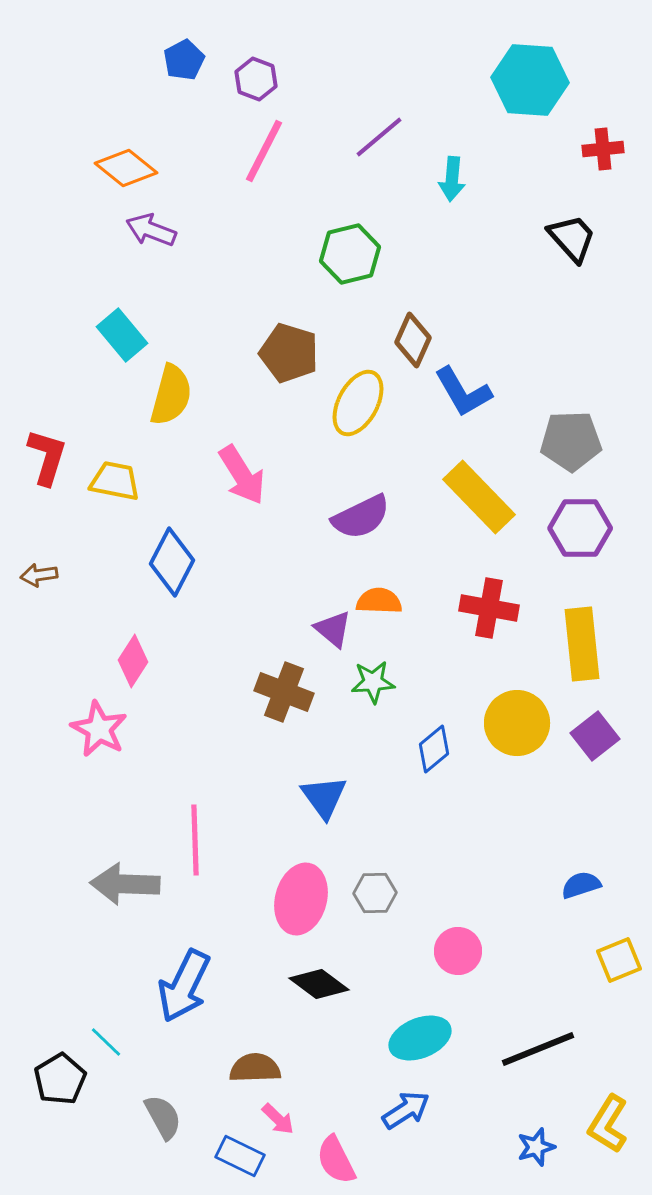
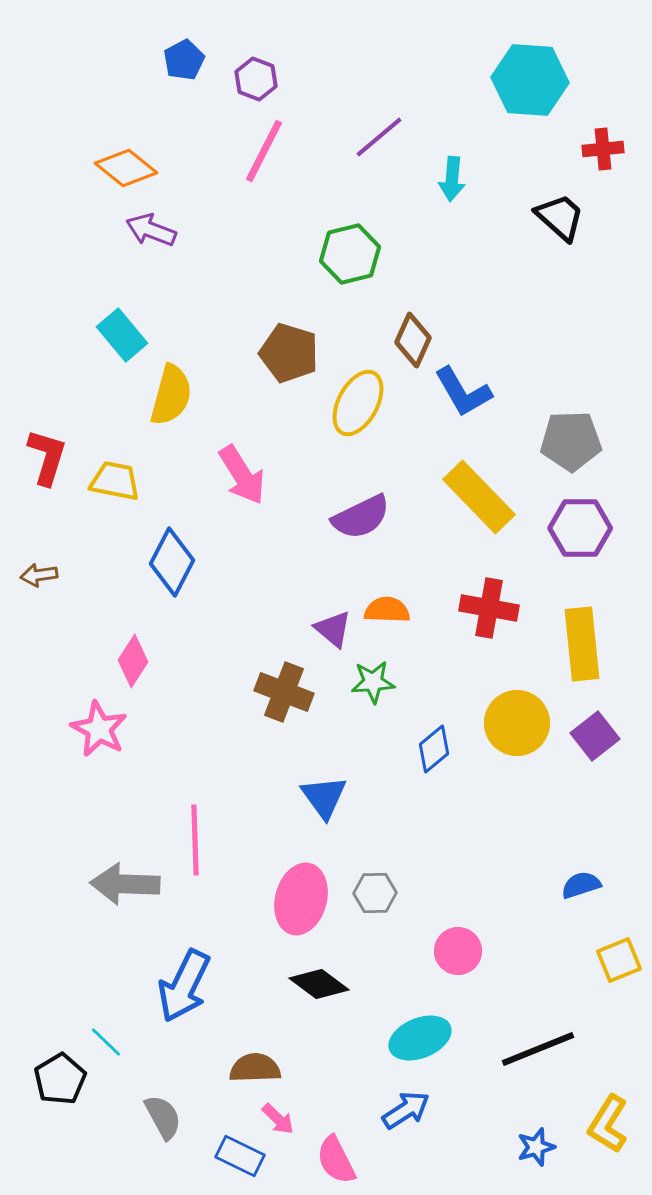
black trapezoid at (572, 238): moved 12 px left, 21 px up; rotated 6 degrees counterclockwise
orange semicircle at (379, 601): moved 8 px right, 9 px down
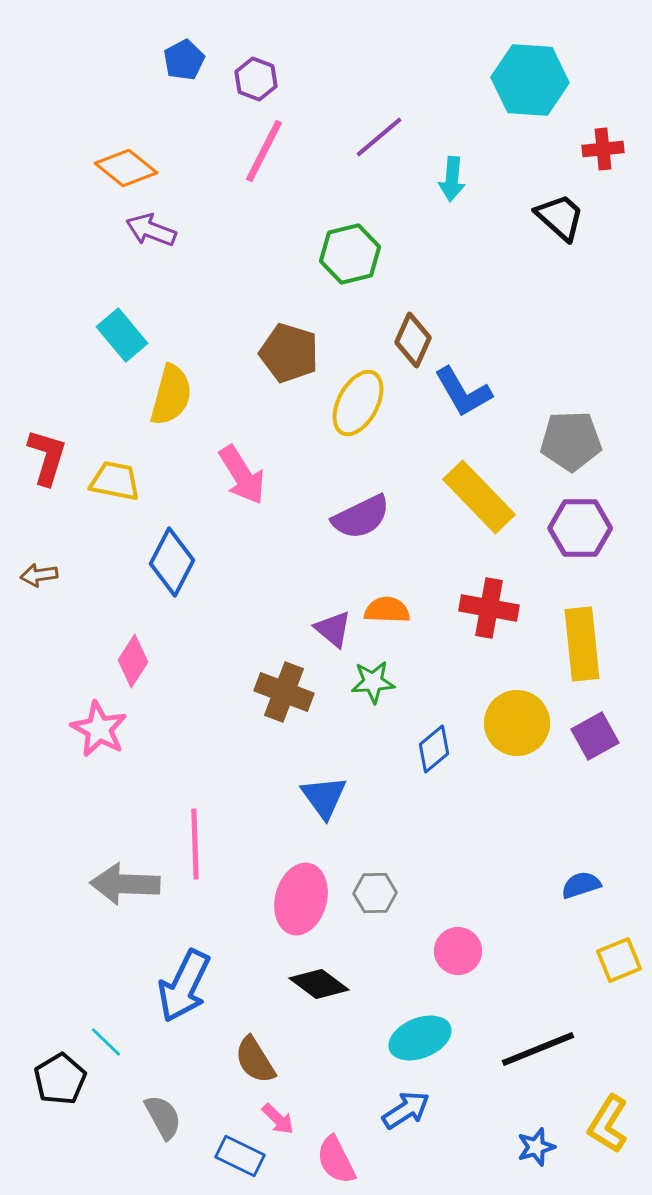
purple square at (595, 736): rotated 9 degrees clockwise
pink line at (195, 840): moved 4 px down
brown semicircle at (255, 1068): moved 8 px up; rotated 120 degrees counterclockwise
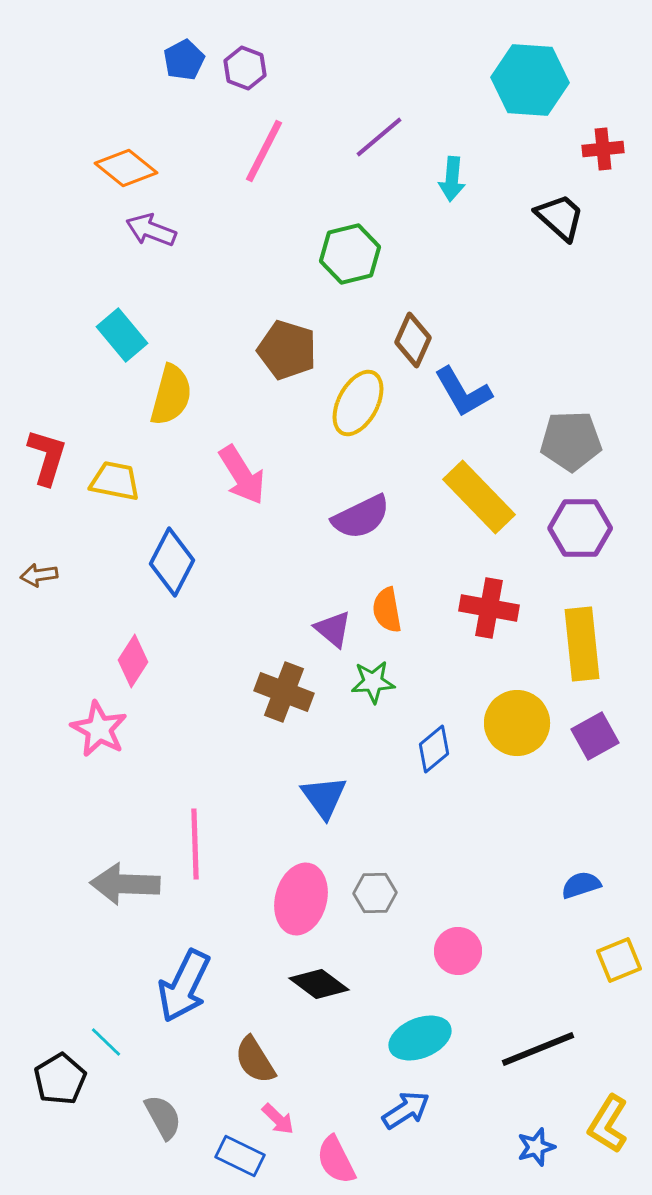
purple hexagon at (256, 79): moved 11 px left, 11 px up
brown pentagon at (289, 353): moved 2 px left, 3 px up
orange semicircle at (387, 610): rotated 102 degrees counterclockwise
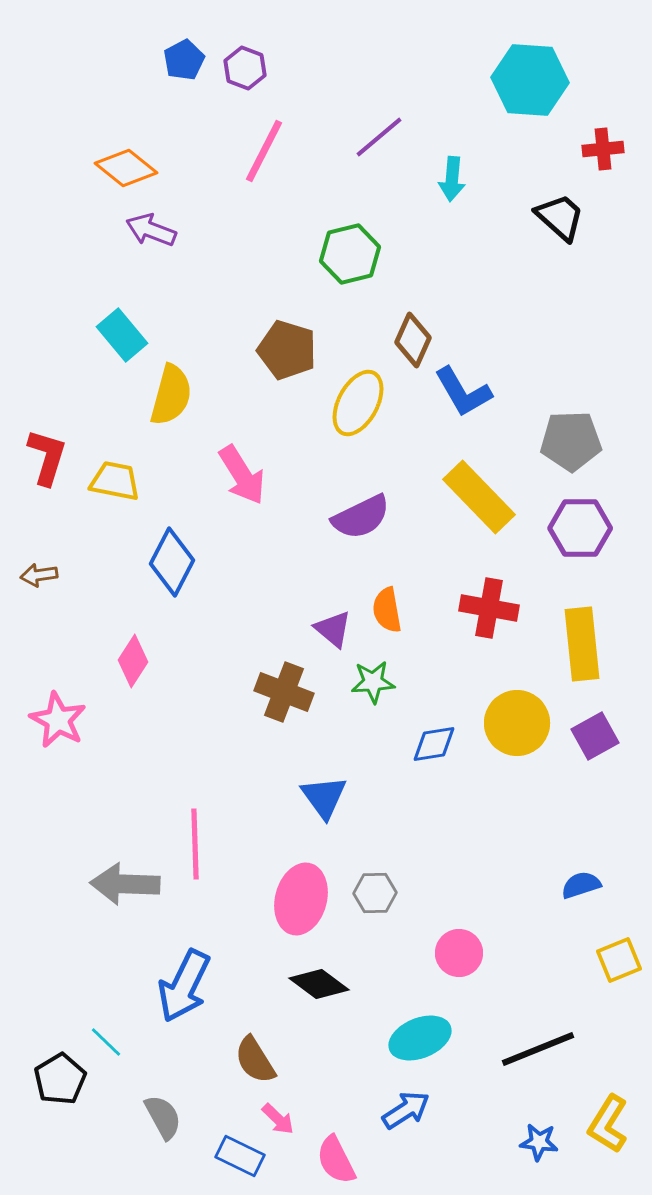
pink star at (99, 729): moved 41 px left, 9 px up
blue diamond at (434, 749): moved 5 px up; rotated 30 degrees clockwise
pink circle at (458, 951): moved 1 px right, 2 px down
blue star at (536, 1147): moved 3 px right, 5 px up; rotated 24 degrees clockwise
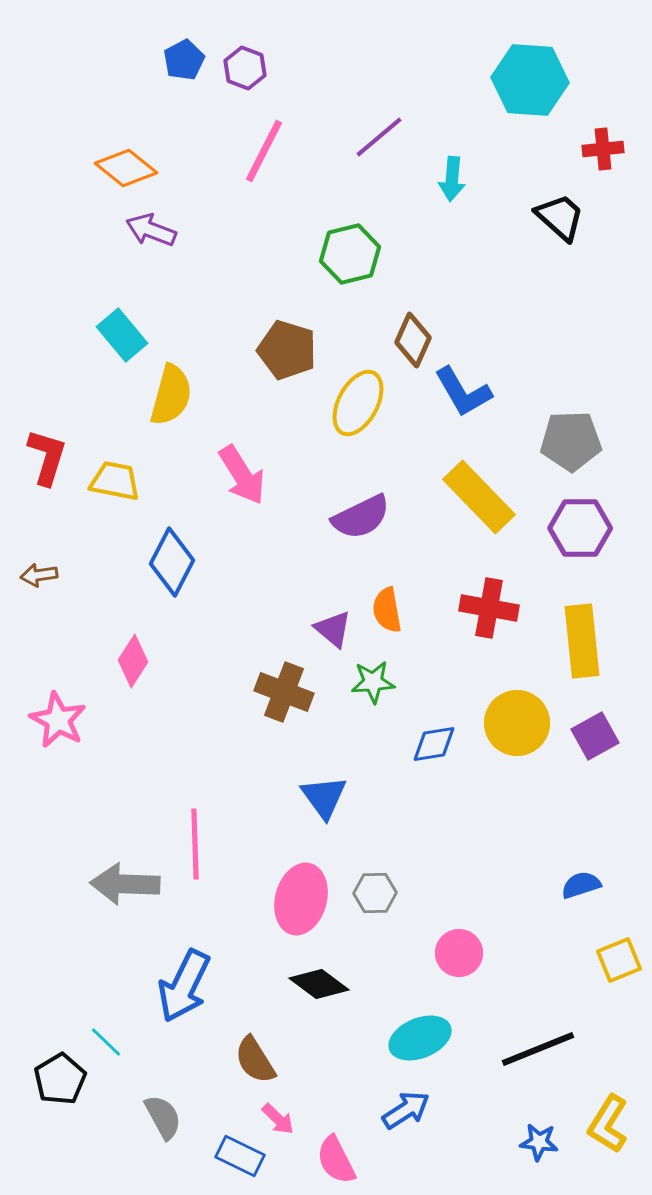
yellow rectangle at (582, 644): moved 3 px up
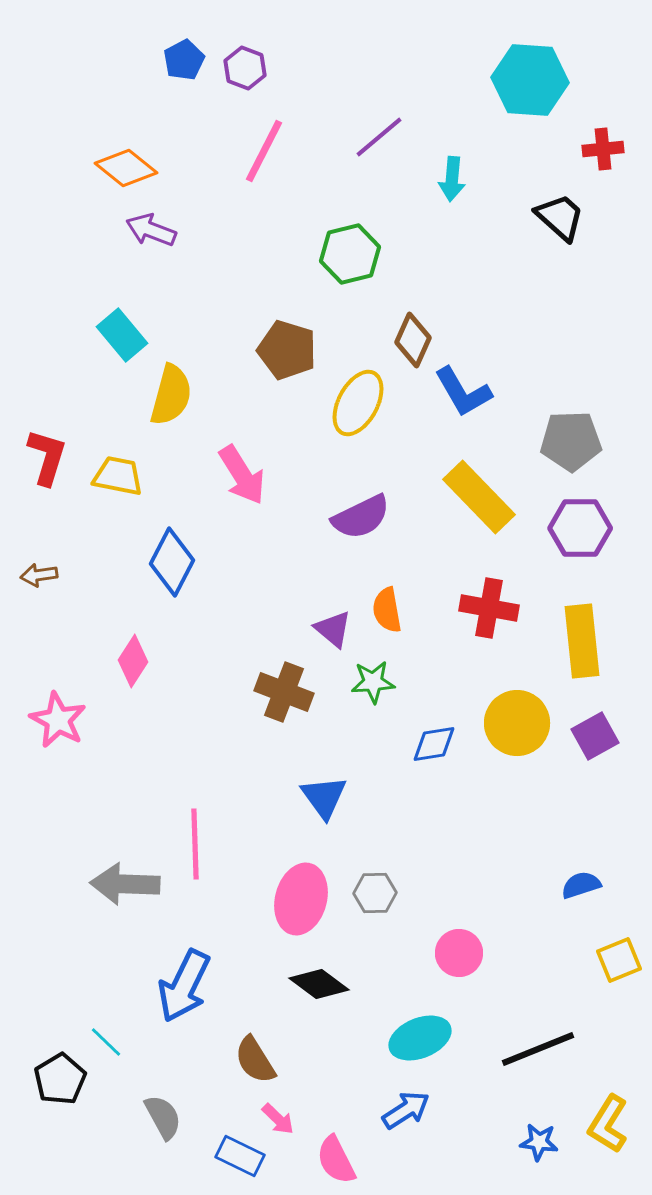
yellow trapezoid at (115, 481): moved 3 px right, 5 px up
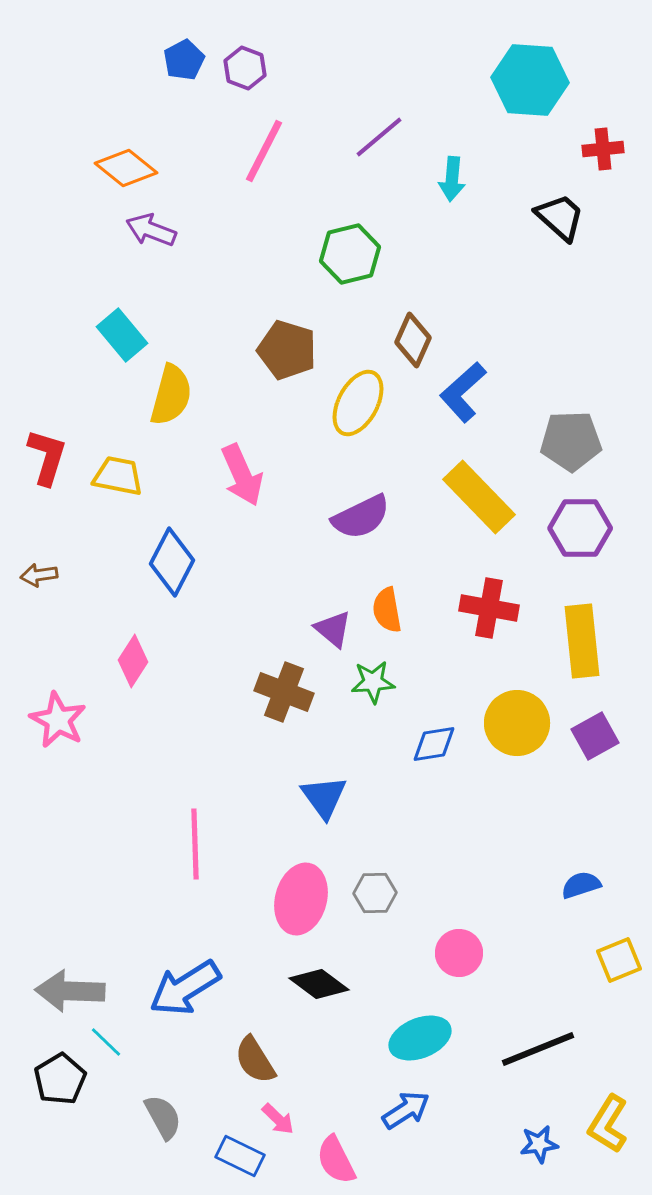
blue L-shape at (463, 392): rotated 78 degrees clockwise
pink arrow at (242, 475): rotated 8 degrees clockwise
gray arrow at (125, 884): moved 55 px left, 107 px down
blue arrow at (184, 986): moved 1 px right, 2 px down; rotated 32 degrees clockwise
blue star at (539, 1142): moved 2 px down; rotated 15 degrees counterclockwise
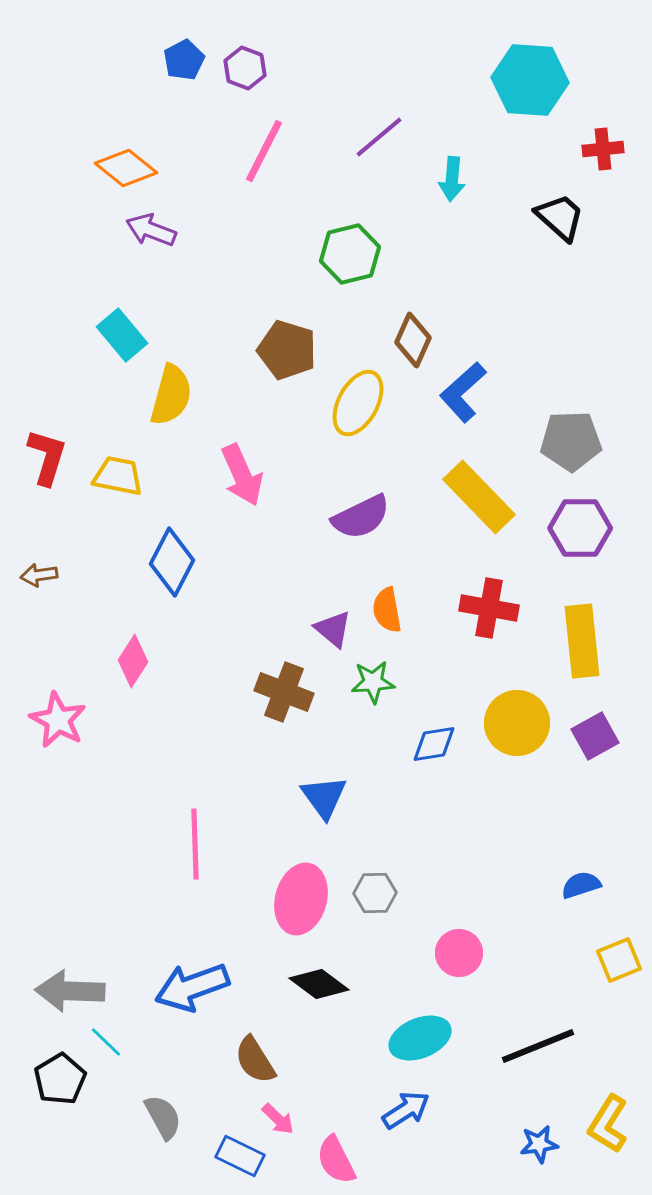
blue arrow at (185, 988): moved 7 px right, 1 px up; rotated 12 degrees clockwise
black line at (538, 1049): moved 3 px up
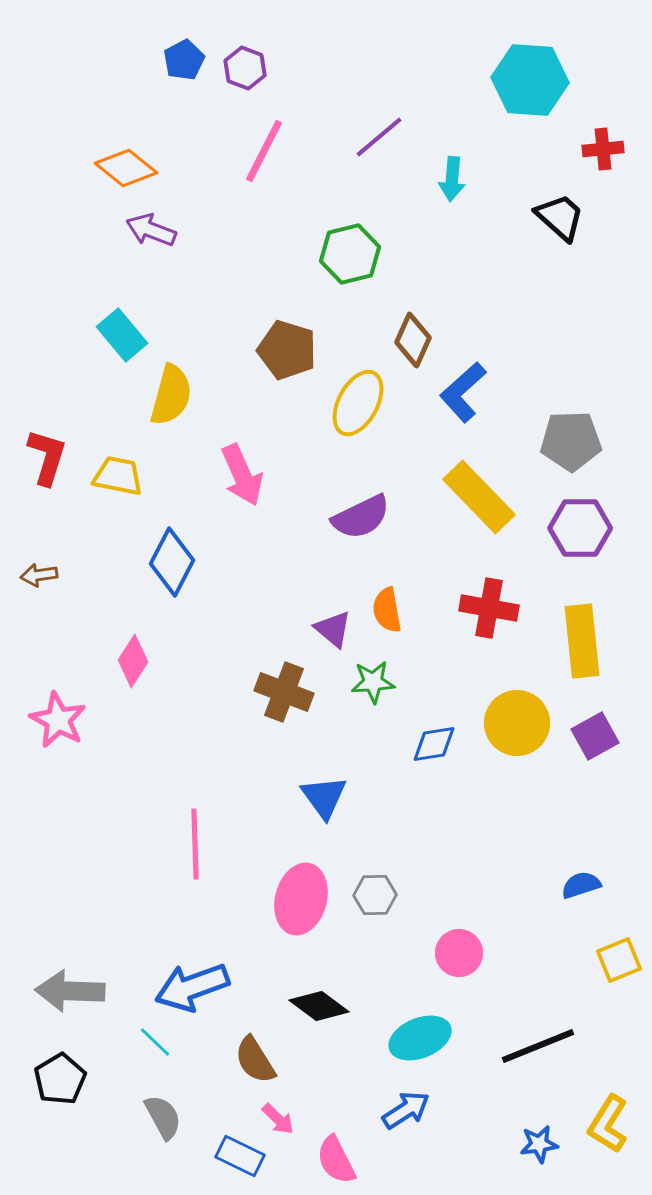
gray hexagon at (375, 893): moved 2 px down
black diamond at (319, 984): moved 22 px down
cyan line at (106, 1042): moved 49 px right
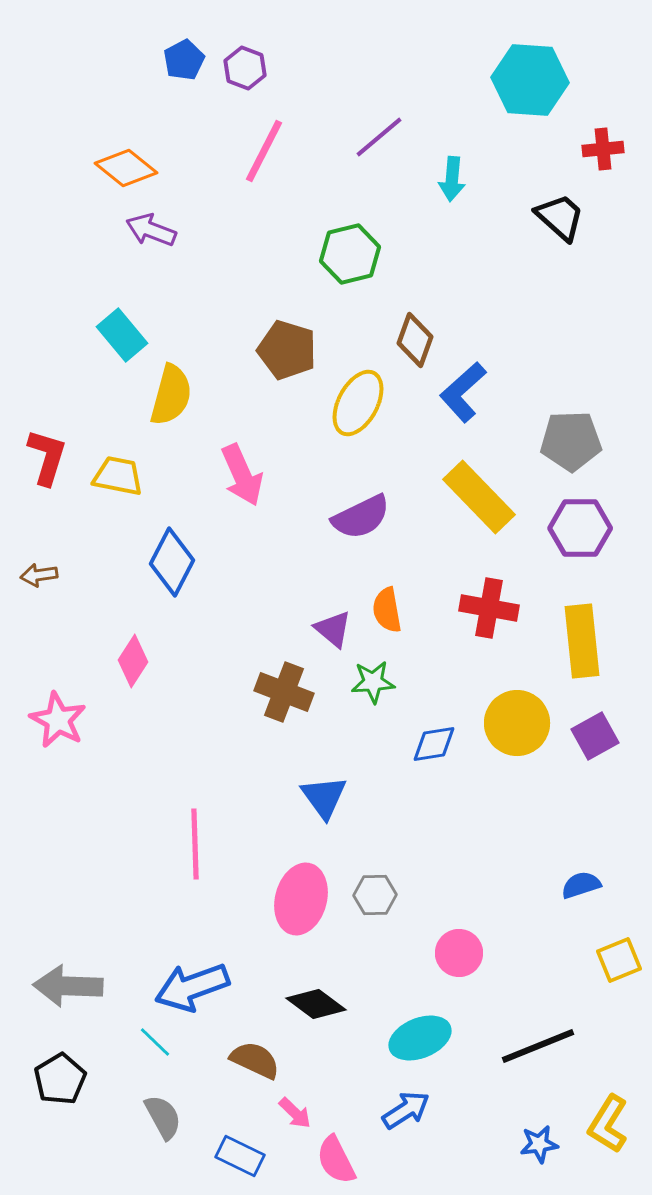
brown diamond at (413, 340): moved 2 px right; rotated 4 degrees counterclockwise
gray arrow at (70, 991): moved 2 px left, 5 px up
black diamond at (319, 1006): moved 3 px left, 2 px up
brown semicircle at (255, 1060): rotated 147 degrees clockwise
pink arrow at (278, 1119): moved 17 px right, 6 px up
